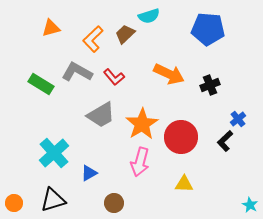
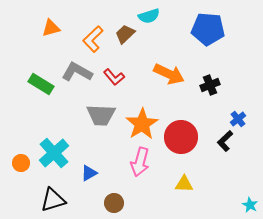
gray trapezoid: rotated 32 degrees clockwise
orange circle: moved 7 px right, 40 px up
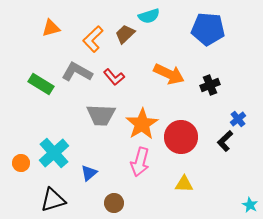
blue triangle: rotated 12 degrees counterclockwise
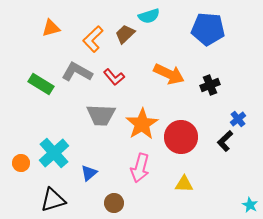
pink arrow: moved 6 px down
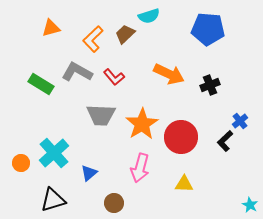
blue cross: moved 2 px right, 2 px down
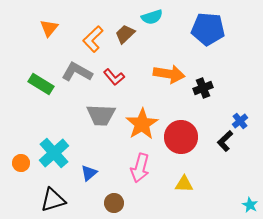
cyan semicircle: moved 3 px right, 1 px down
orange triangle: moved 2 px left; rotated 36 degrees counterclockwise
orange arrow: rotated 16 degrees counterclockwise
black cross: moved 7 px left, 3 px down
